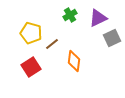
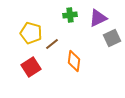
green cross: rotated 24 degrees clockwise
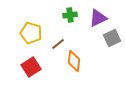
brown line: moved 6 px right
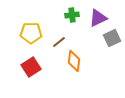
green cross: moved 2 px right
yellow pentagon: rotated 15 degrees counterclockwise
brown line: moved 1 px right, 2 px up
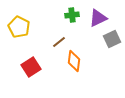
yellow pentagon: moved 12 px left, 6 px up; rotated 25 degrees clockwise
gray square: moved 1 px down
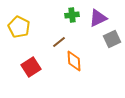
orange diamond: rotated 10 degrees counterclockwise
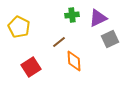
gray square: moved 2 px left
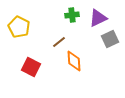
red square: rotated 30 degrees counterclockwise
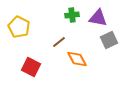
purple triangle: rotated 36 degrees clockwise
gray square: moved 1 px left, 1 px down
orange diamond: moved 3 px right, 2 px up; rotated 25 degrees counterclockwise
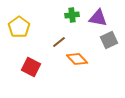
yellow pentagon: rotated 10 degrees clockwise
orange diamond: rotated 15 degrees counterclockwise
